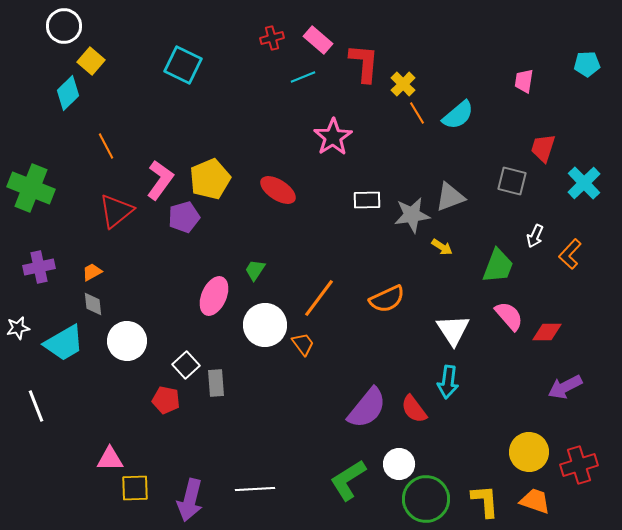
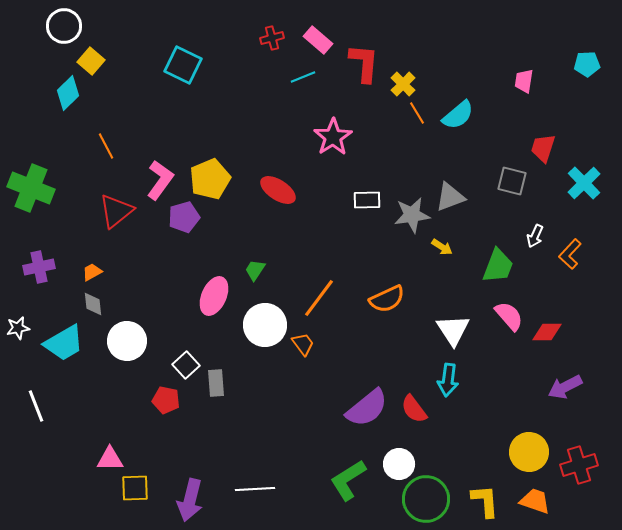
cyan arrow at (448, 382): moved 2 px up
purple semicircle at (367, 408): rotated 12 degrees clockwise
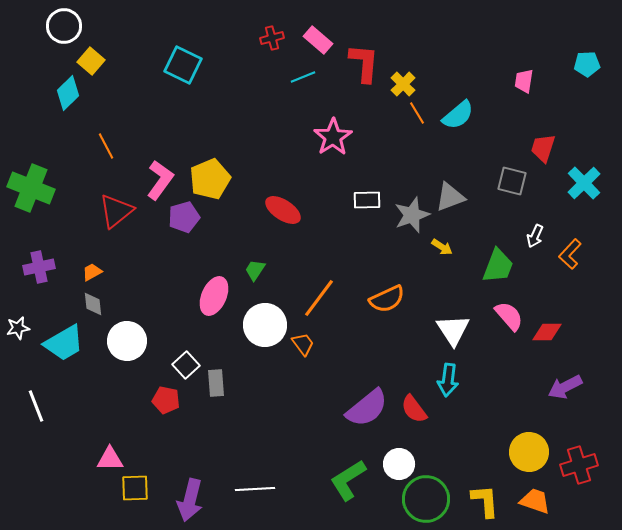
red ellipse at (278, 190): moved 5 px right, 20 px down
gray star at (412, 215): rotated 12 degrees counterclockwise
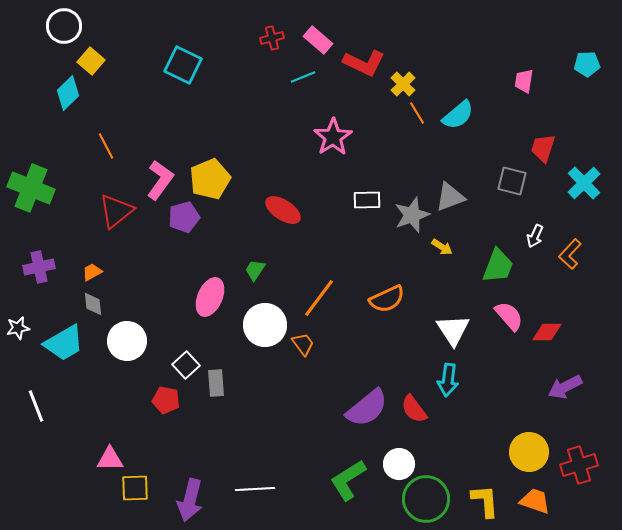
red L-shape at (364, 63): rotated 111 degrees clockwise
pink ellipse at (214, 296): moved 4 px left, 1 px down
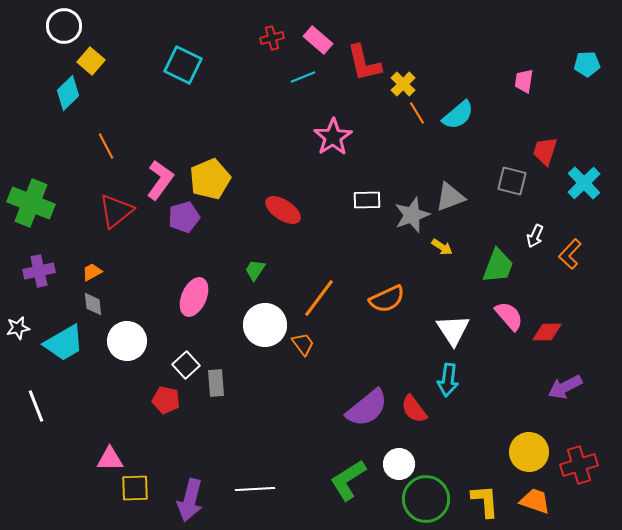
red L-shape at (364, 63): rotated 51 degrees clockwise
red trapezoid at (543, 148): moved 2 px right, 3 px down
green cross at (31, 188): moved 15 px down
purple cross at (39, 267): moved 4 px down
pink ellipse at (210, 297): moved 16 px left
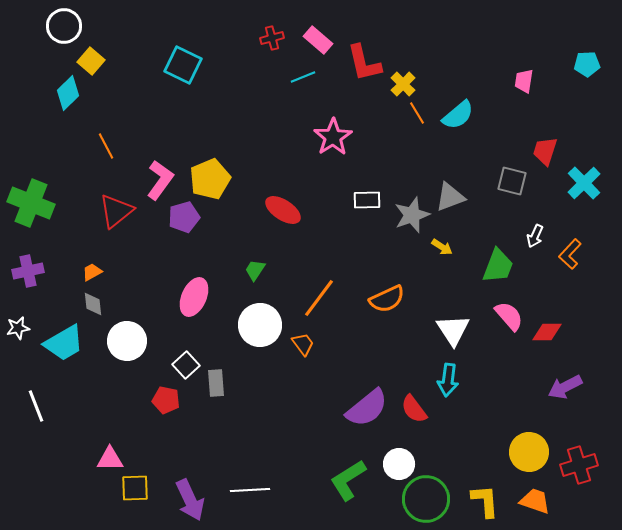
purple cross at (39, 271): moved 11 px left
white circle at (265, 325): moved 5 px left
white line at (255, 489): moved 5 px left, 1 px down
purple arrow at (190, 500): rotated 39 degrees counterclockwise
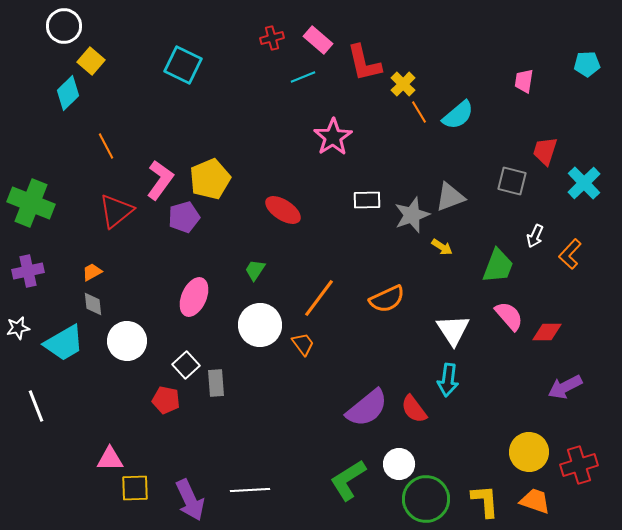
orange line at (417, 113): moved 2 px right, 1 px up
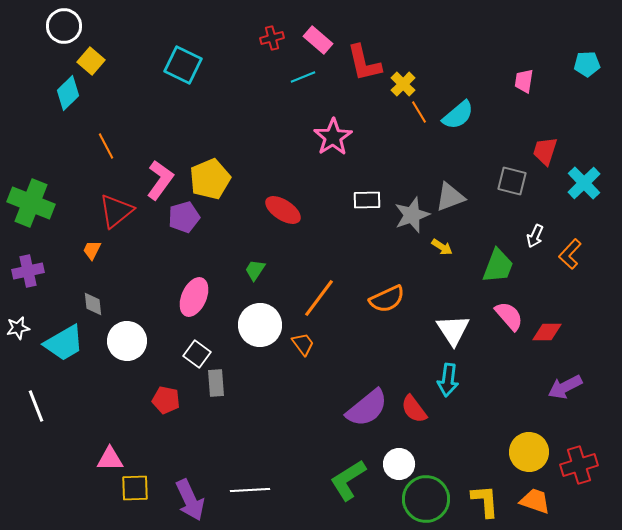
orange trapezoid at (92, 272): moved 22 px up; rotated 35 degrees counterclockwise
white square at (186, 365): moved 11 px right, 11 px up; rotated 12 degrees counterclockwise
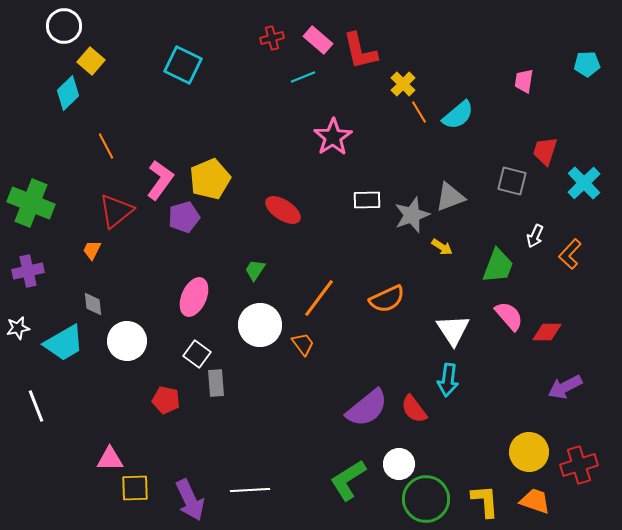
red L-shape at (364, 63): moved 4 px left, 12 px up
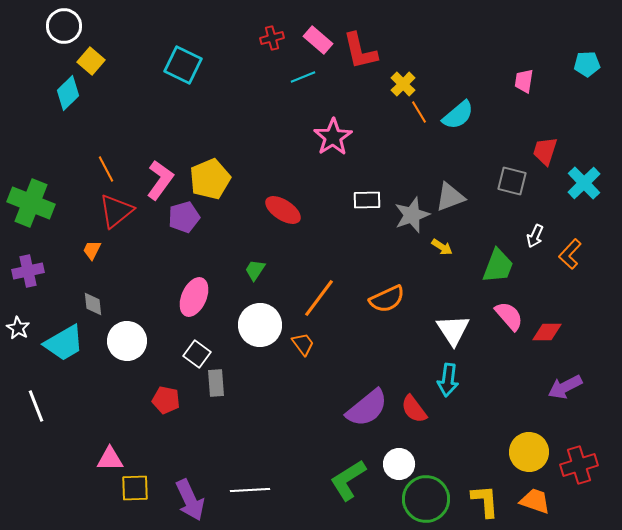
orange line at (106, 146): moved 23 px down
white star at (18, 328): rotated 30 degrees counterclockwise
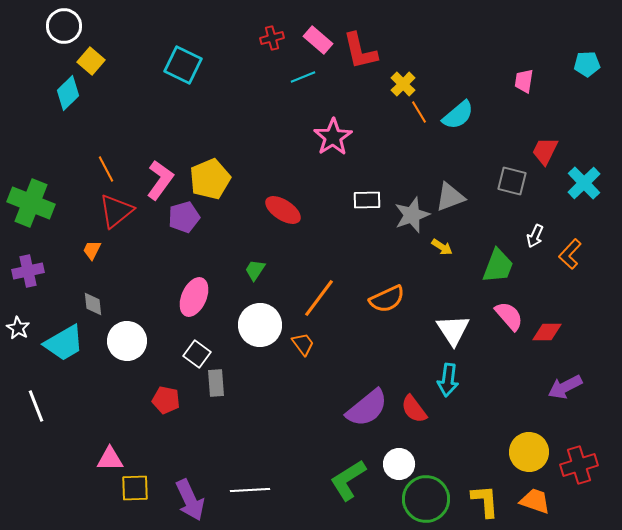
red trapezoid at (545, 151): rotated 8 degrees clockwise
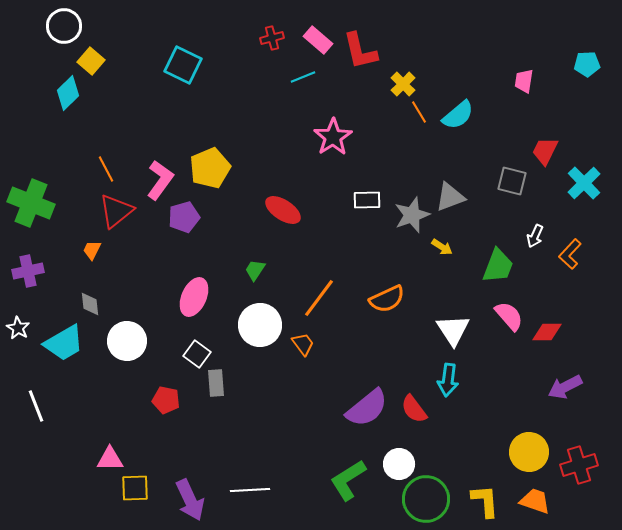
yellow pentagon at (210, 179): moved 11 px up
gray diamond at (93, 304): moved 3 px left
